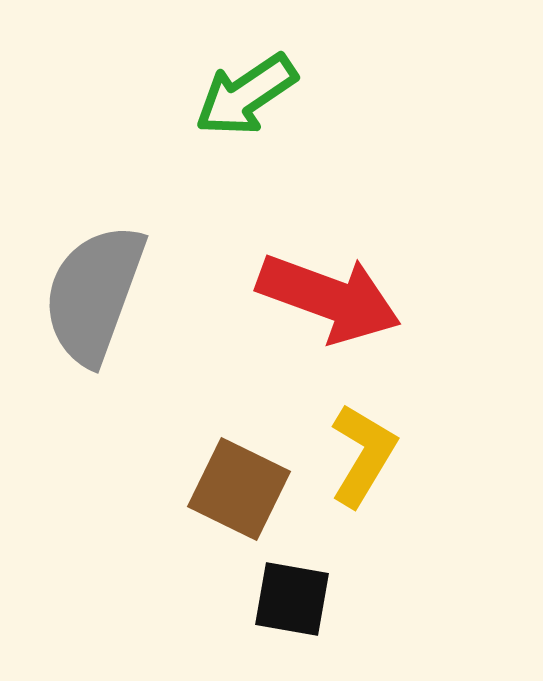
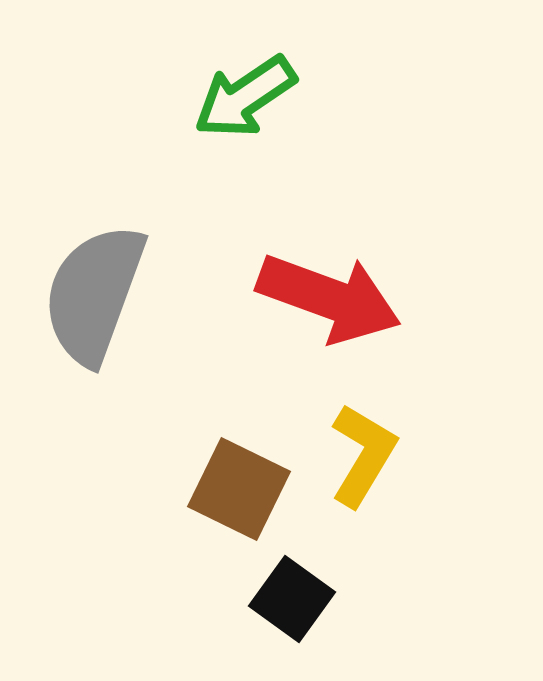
green arrow: moved 1 px left, 2 px down
black square: rotated 26 degrees clockwise
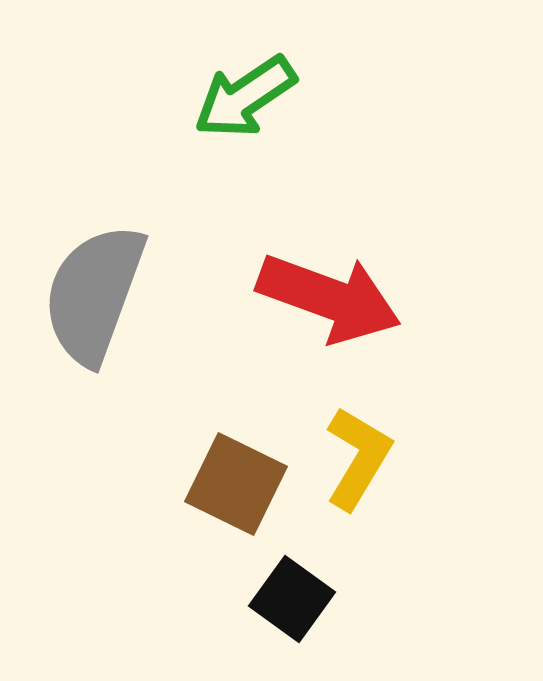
yellow L-shape: moved 5 px left, 3 px down
brown square: moved 3 px left, 5 px up
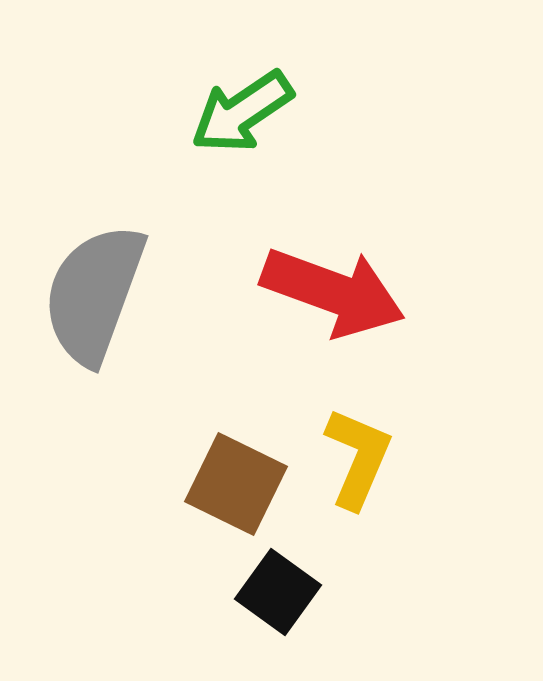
green arrow: moved 3 px left, 15 px down
red arrow: moved 4 px right, 6 px up
yellow L-shape: rotated 8 degrees counterclockwise
black square: moved 14 px left, 7 px up
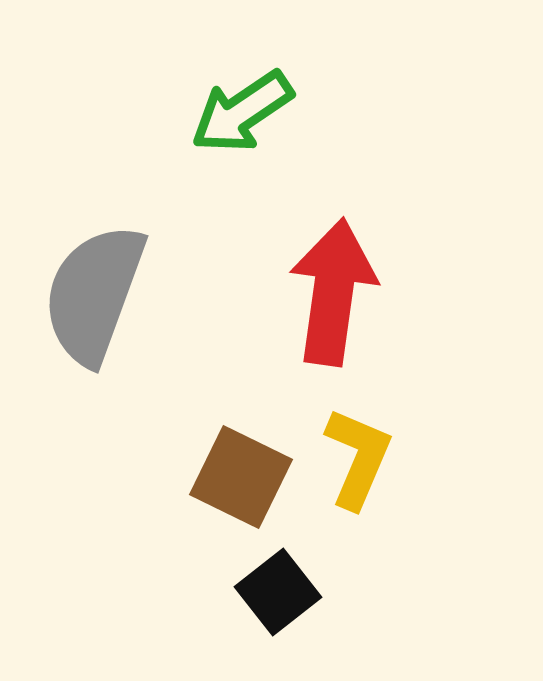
red arrow: rotated 102 degrees counterclockwise
brown square: moved 5 px right, 7 px up
black square: rotated 16 degrees clockwise
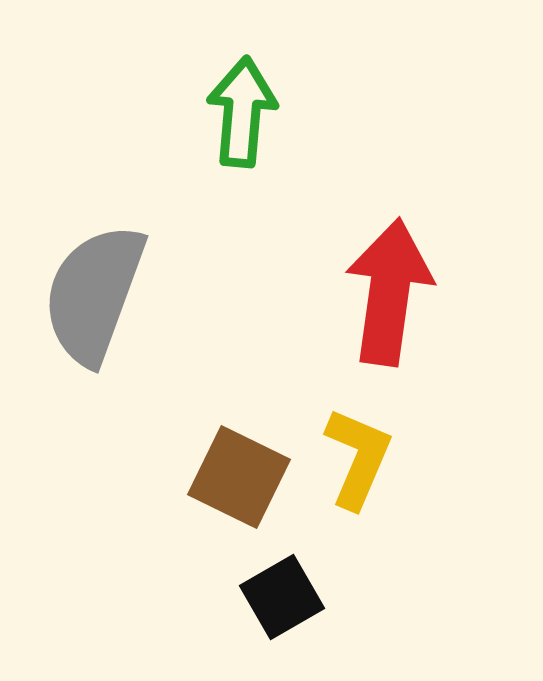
green arrow: rotated 129 degrees clockwise
red arrow: moved 56 px right
brown square: moved 2 px left
black square: moved 4 px right, 5 px down; rotated 8 degrees clockwise
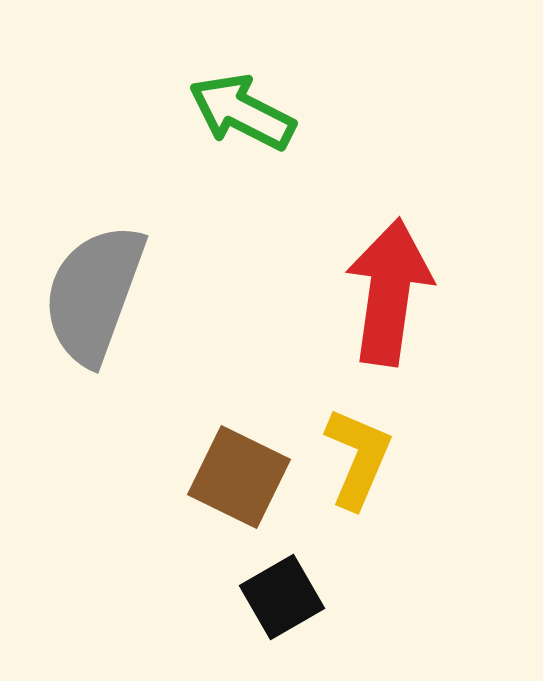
green arrow: rotated 68 degrees counterclockwise
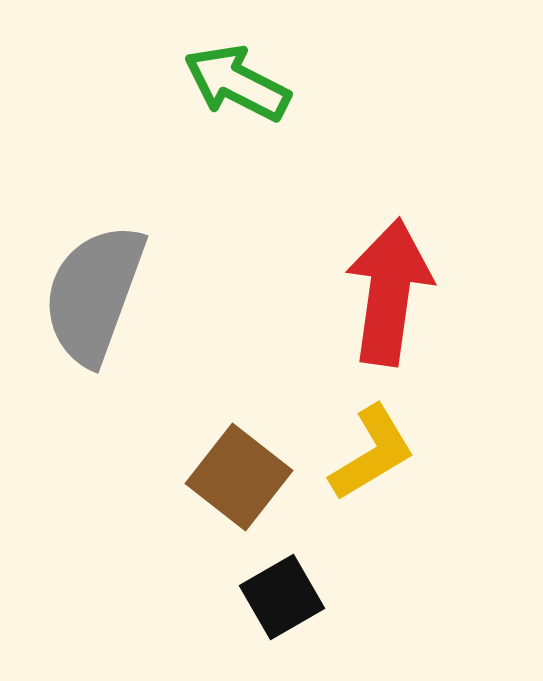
green arrow: moved 5 px left, 29 px up
yellow L-shape: moved 14 px right, 5 px up; rotated 36 degrees clockwise
brown square: rotated 12 degrees clockwise
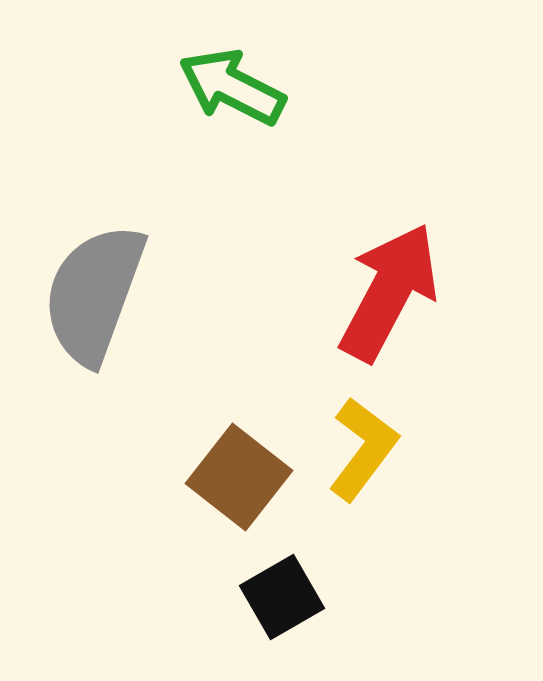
green arrow: moved 5 px left, 4 px down
red arrow: rotated 20 degrees clockwise
yellow L-shape: moved 9 px left, 4 px up; rotated 22 degrees counterclockwise
